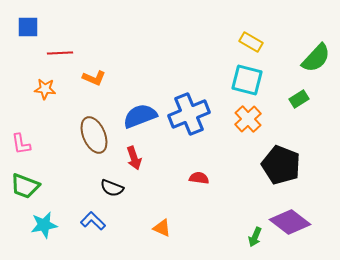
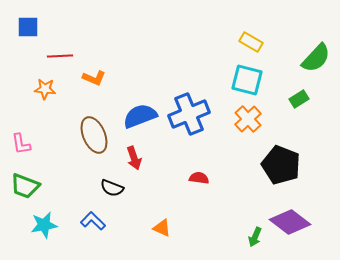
red line: moved 3 px down
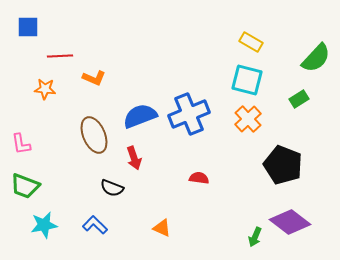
black pentagon: moved 2 px right
blue L-shape: moved 2 px right, 4 px down
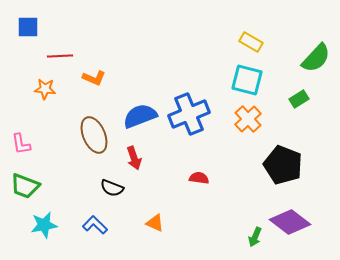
orange triangle: moved 7 px left, 5 px up
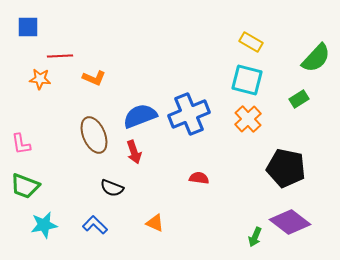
orange star: moved 5 px left, 10 px up
red arrow: moved 6 px up
black pentagon: moved 3 px right, 3 px down; rotated 9 degrees counterclockwise
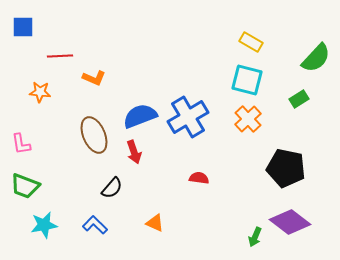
blue square: moved 5 px left
orange star: moved 13 px down
blue cross: moved 1 px left, 3 px down; rotated 9 degrees counterclockwise
black semicircle: rotated 70 degrees counterclockwise
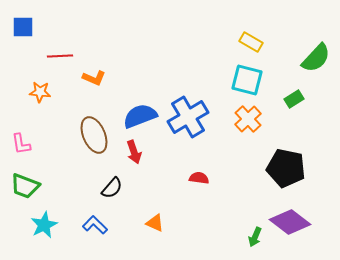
green rectangle: moved 5 px left
cyan star: rotated 16 degrees counterclockwise
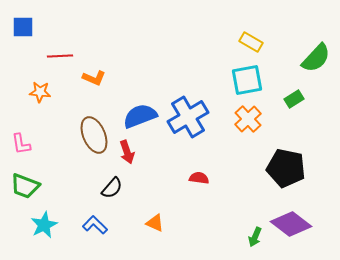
cyan square: rotated 24 degrees counterclockwise
red arrow: moved 7 px left
purple diamond: moved 1 px right, 2 px down
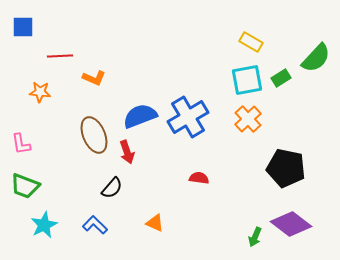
green rectangle: moved 13 px left, 21 px up
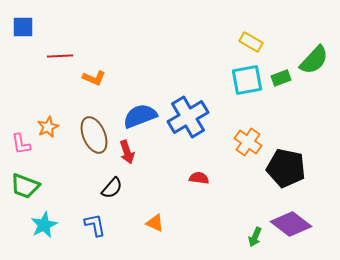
green semicircle: moved 2 px left, 2 px down
green rectangle: rotated 12 degrees clockwise
orange star: moved 8 px right, 35 px down; rotated 30 degrees counterclockwise
orange cross: moved 23 px down; rotated 12 degrees counterclockwise
blue L-shape: rotated 35 degrees clockwise
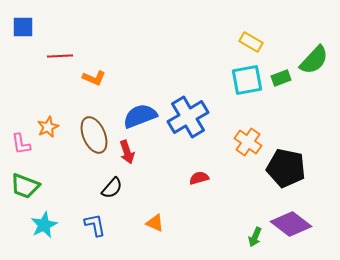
red semicircle: rotated 24 degrees counterclockwise
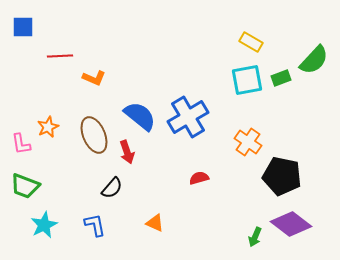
blue semicircle: rotated 60 degrees clockwise
black pentagon: moved 4 px left, 8 px down
